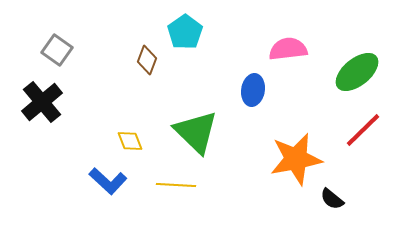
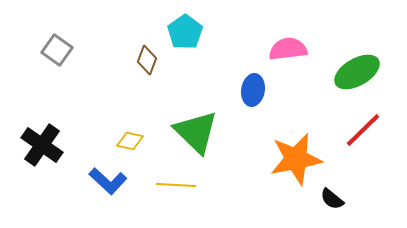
green ellipse: rotated 9 degrees clockwise
black cross: moved 43 px down; rotated 15 degrees counterclockwise
yellow diamond: rotated 56 degrees counterclockwise
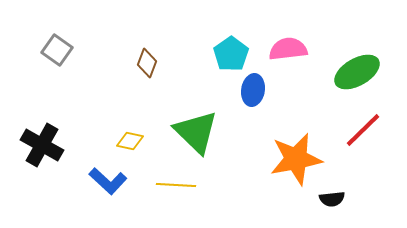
cyan pentagon: moved 46 px right, 22 px down
brown diamond: moved 3 px down
black cross: rotated 6 degrees counterclockwise
black semicircle: rotated 45 degrees counterclockwise
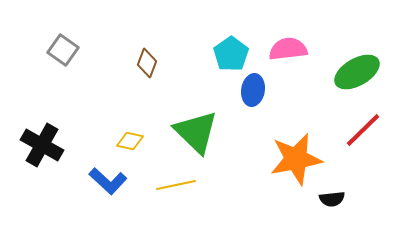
gray square: moved 6 px right
yellow line: rotated 15 degrees counterclockwise
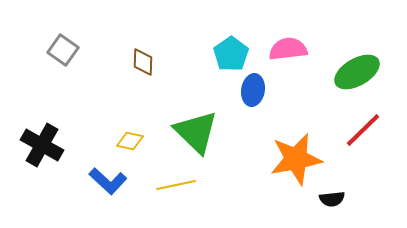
brown diamond: moved 4 px left, 1 px up; rotated 20 degrees counterclockwise
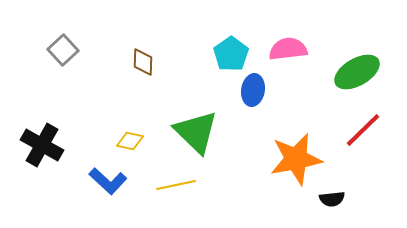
gray square: rotated 12 degrees clockwise
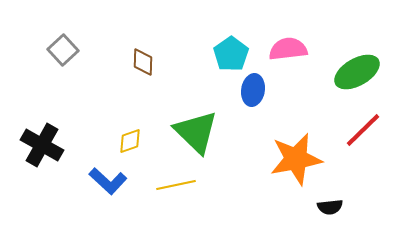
yellow diamond: rotated 32 degrees counterclockwise
black semicircle: moved 2 px left, 8 px down
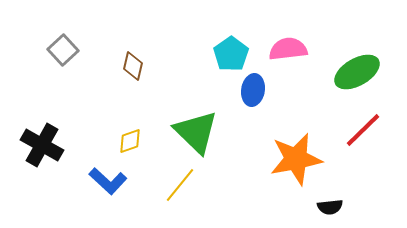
brown diamond: moved 10 px left, 4 px down; rotated 12 degrees clockwise
yellow line: moved 4 px right; rotated 39 degrees counterclockwise
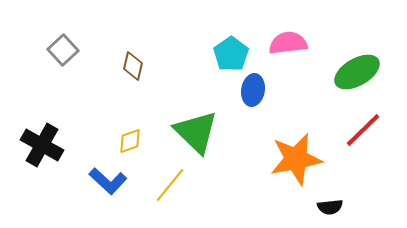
pink semicircle: moved 6 px up
yellow line: moved 10 px left
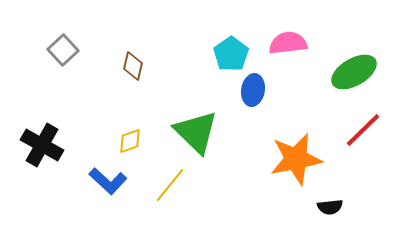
green ellipse: moved 3 px left
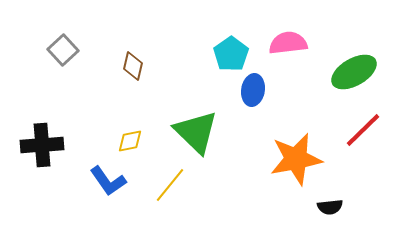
yellow diamond: rotated 8 degrees clockwise
black cross: rotated 33 degrees counterclockwise
blue L-shape: rotated 12 degrees clockwise
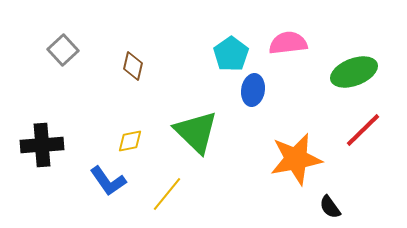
green ellipse: rotated 9 degrees clockwise
yellow line: moved 3 px left, 9 px down
black semicircle: rotated 60 degrees clockwise
